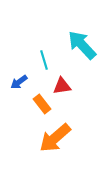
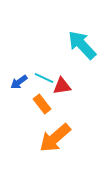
cyan line: moved 18 px down; rotated 48 degrees counterclockwise
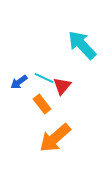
red triangle: rotated 42 degrees counterclockwise
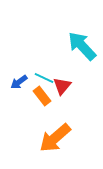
cyan arrow: moved 1 px down
orange rectangle: moved 8 px up
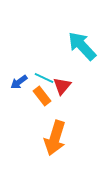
orange arrow: rotated 32 degrees counterclockwise
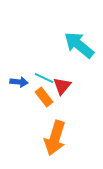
cyan arrow: moved 3 px left, 1 px up; rotated 8 degrees counterclockwise
blue arrow: rotated 138 degrees counterclockwise
orange rectangle: moved 2 px right, 1 px down
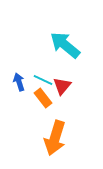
cyan arrow: moved 14 px left
cyan line: moved 1 px left, 2 px down
blue arrow: rotated 114 degrees counterclockwise
orange rectangle: moved 1 px left, 1 px down
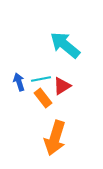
cyan line: moved 2 px left, 1 px up; rotated 36 degrees counterclockwise
red triangle: rotated 18 degrees clockwise
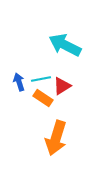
cyan arrow: rotated 12 degrees counterclockwise
orange rectangle: rotated 18 degrees counterclockwise
orange arrow: moved 1 px right
